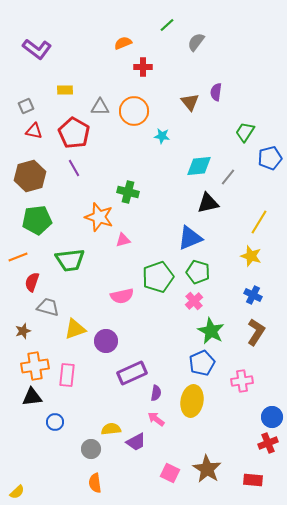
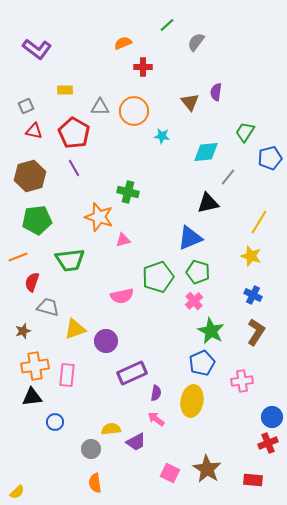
cyan diamond at (199, 166): moved 7 px right, 14 px up
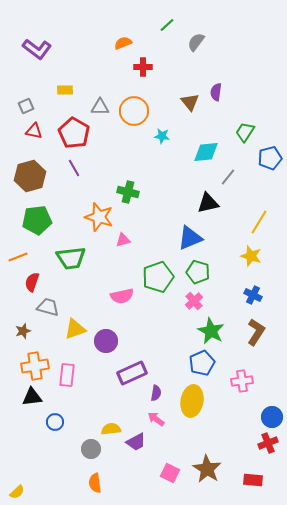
green trapezoid at (70, 260): moved 1 px right, 2 px up
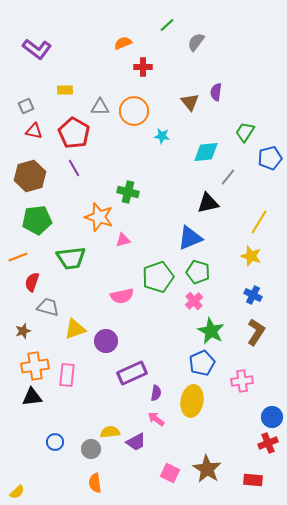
blue circle at (55, 422): moved 20 px down
yellow semicircle at (111, 429): moved 1 px left, 3 px down
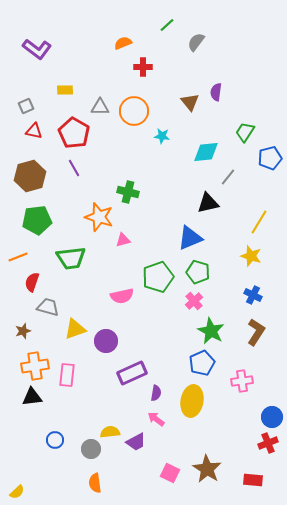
blue circle at (55, 442): moved 2 px up
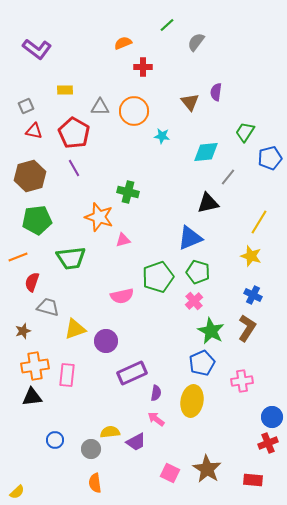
brown L-shape at (256, 332): moved 9 px left, 4 px up
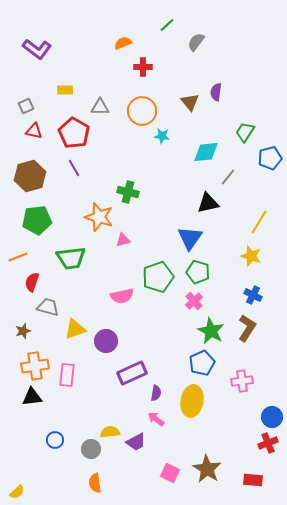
orange circle at (134, 111): moved 8 px right
blue triangle at (190, 238): rotated 32 degrees counterclockwise
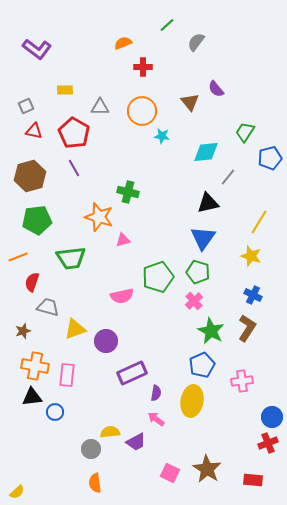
purple semicircle at (216, 92): moved 3 px up; rotated 48 degrees counterclockwise
blue triangle at (190, 238): moved 13 px right
blue pentagon at (202, 363): moved 2 px down
orange cross at (35, 366): rotated 20 degrees clockwise
blue circle at (55, 440): moved 28 px up
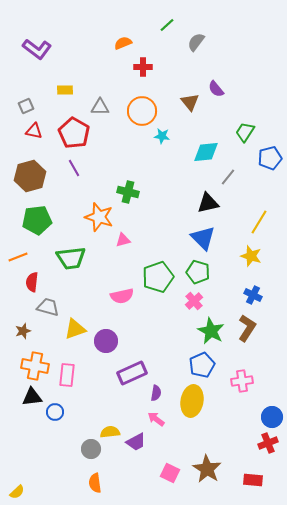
blue triangle at (203, 238): rotated 20 degrees counterclockwise
red semicircle at (32, 282): rotated 12 degrees counterclockwise
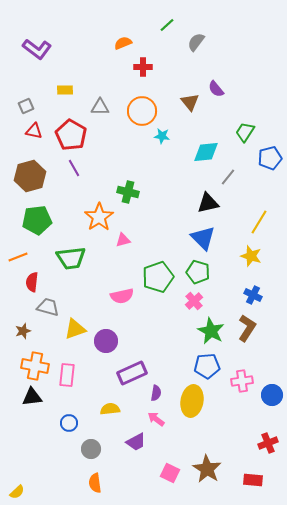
red pentagon at (74, 133): moved 3 px left, 2 px down
orange star at (99, 217): rotated 20 degrees clockwise
blue pentagon at (202, 365): moved 5 px right, 1 px down; rotated 20 degrees clockwise
blue circle at (55, 412): moved 14 px right, 11 px down
blue circle at (272, 417): moved 22 px up
yellow semicircle at (110, 432): moved 23 px up
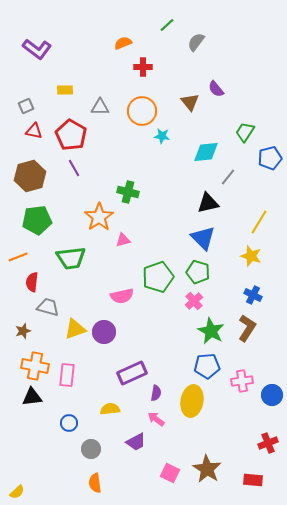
purple circle at (106, 341): moved 2 px left, 9 px up
